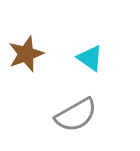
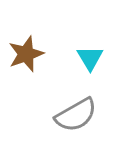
cyan triangle: rotated 24 degrees clockwise
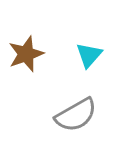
cyan triangle: moved 1 px left, 3 px up; rotated 12 degrees clockwise
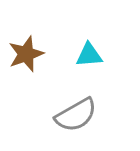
cyan triangle: rotated 44 degrees clockwise
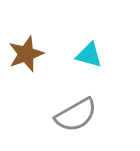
cyan triangle: rotated 20 degrees clockwise
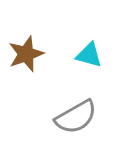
gray semicircle: moved 2 px down
